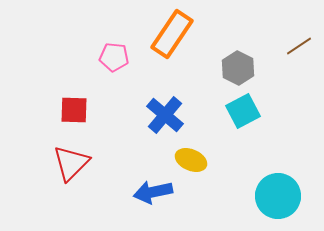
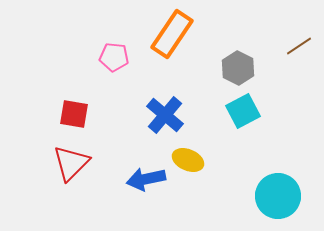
red square: moved 4 px down; rotated 8 degrees clockwise
yellow ellipse: moved 3 px left
blue arrow: moved 7 px left, 13 px up
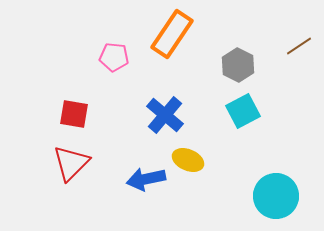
gray hexagon: moved 3 px up
cyan circle: moved 2 px left
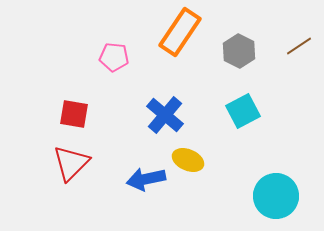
orange rectangle: moved 8 px right, 2 px up
gray hexagon: moved 1 px right, 14 px up
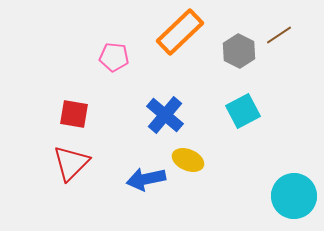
orange rectangle: rotated 12 degrees clockwise
brown line: moved 20 px left, 11 px up
cyan circle: moved 18 px right
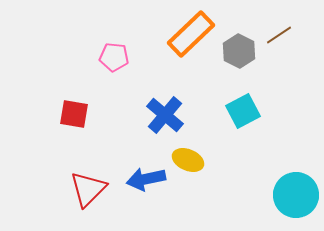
orange rectangle: moved 11 px right, 2 px down
red triangle: moved 17 px right, 26 px down
cyan circle: moved 2 px right, 1 px up
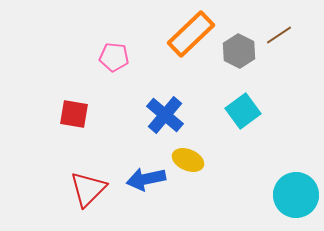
cyan square: rotated 8 degrees counterclockwise
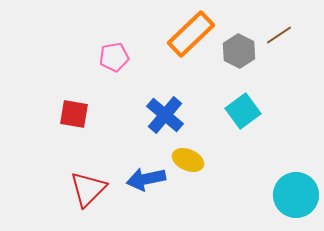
pink pentagon: rotated 16 degrees counterclockwise
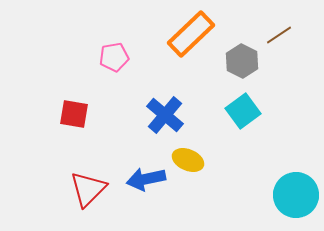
gray hexagon: moved 3 px right, 10 px down
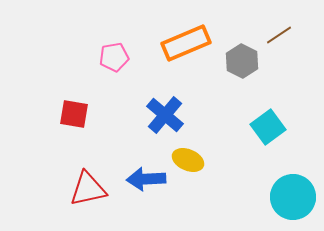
orange rectangle: moved 5 px left, 9 px down; rotated 21 degrees clockwise
cyan square: moved 25 px right, 16 px down
blue arrow: rotated 9 degrees clockwise
red triangle: rotated 33 degrees clockwise
cyan circle: moved 3 px left, 2 px down
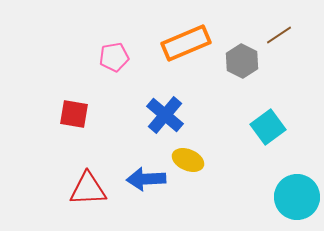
red triangle: rotated 9 degrees clockwise
cyan circle: moved 4 px right
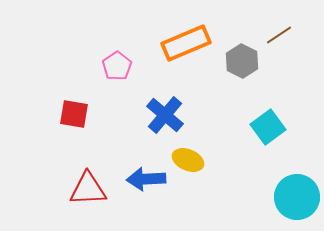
pink pentagon: moved 3 px right, 9 px down; rotated 24 degrees counterclockwise
